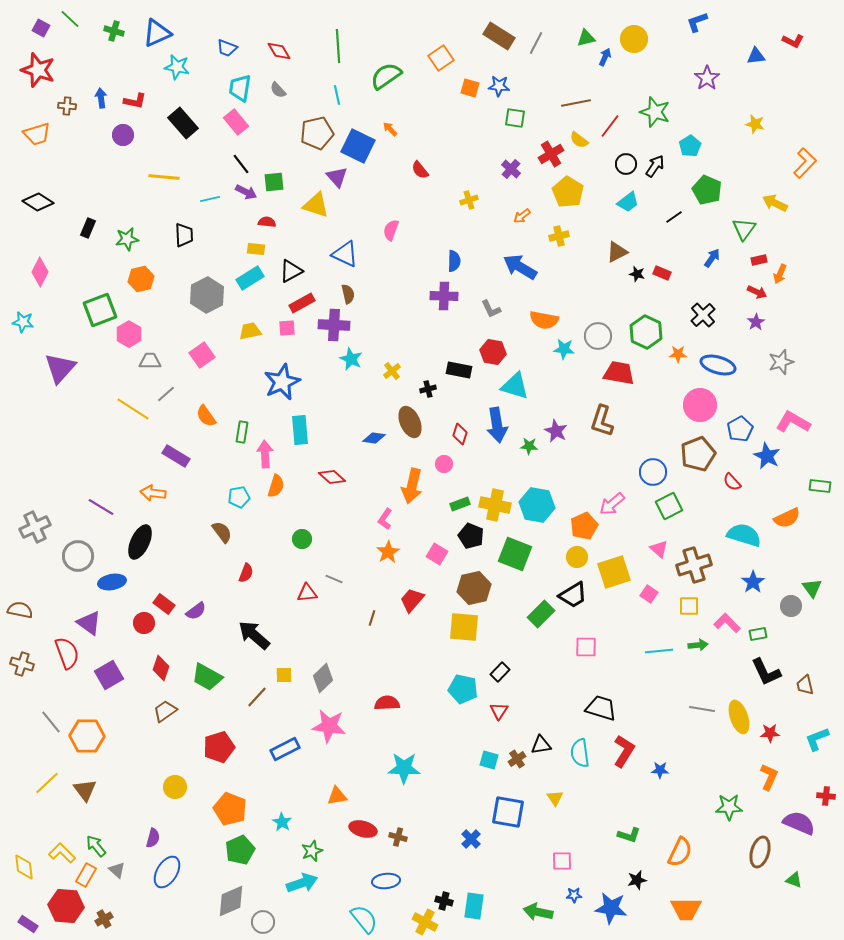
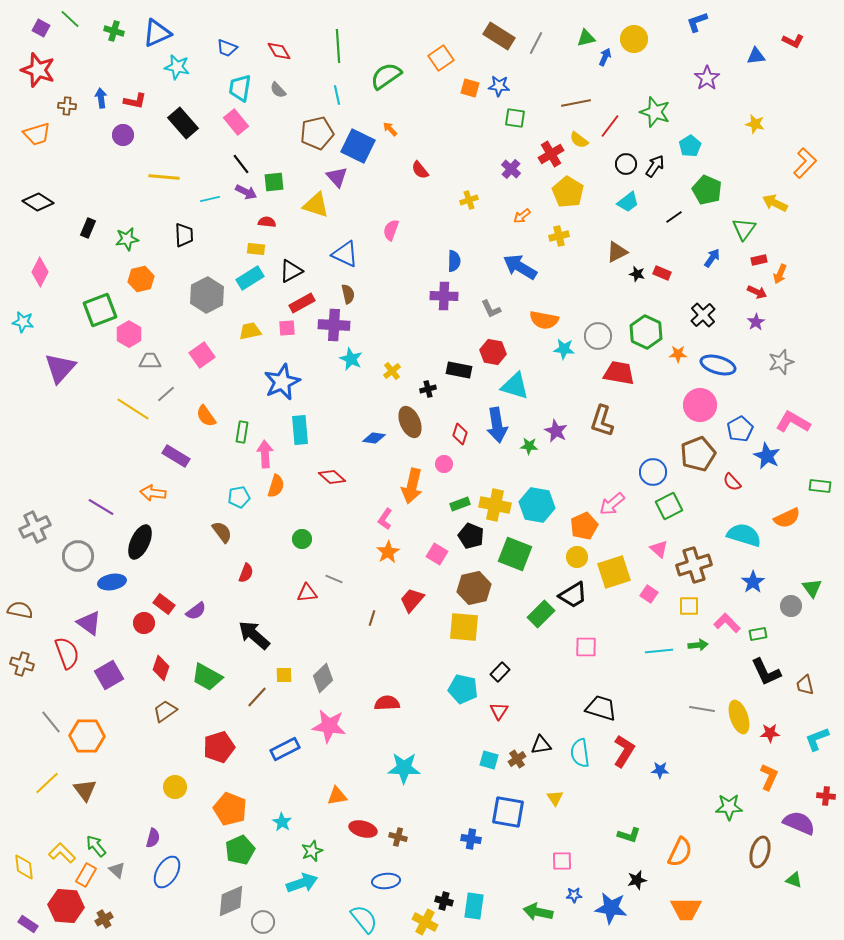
blue cross at (471, 839): rotated 36 degrees counterclockwise
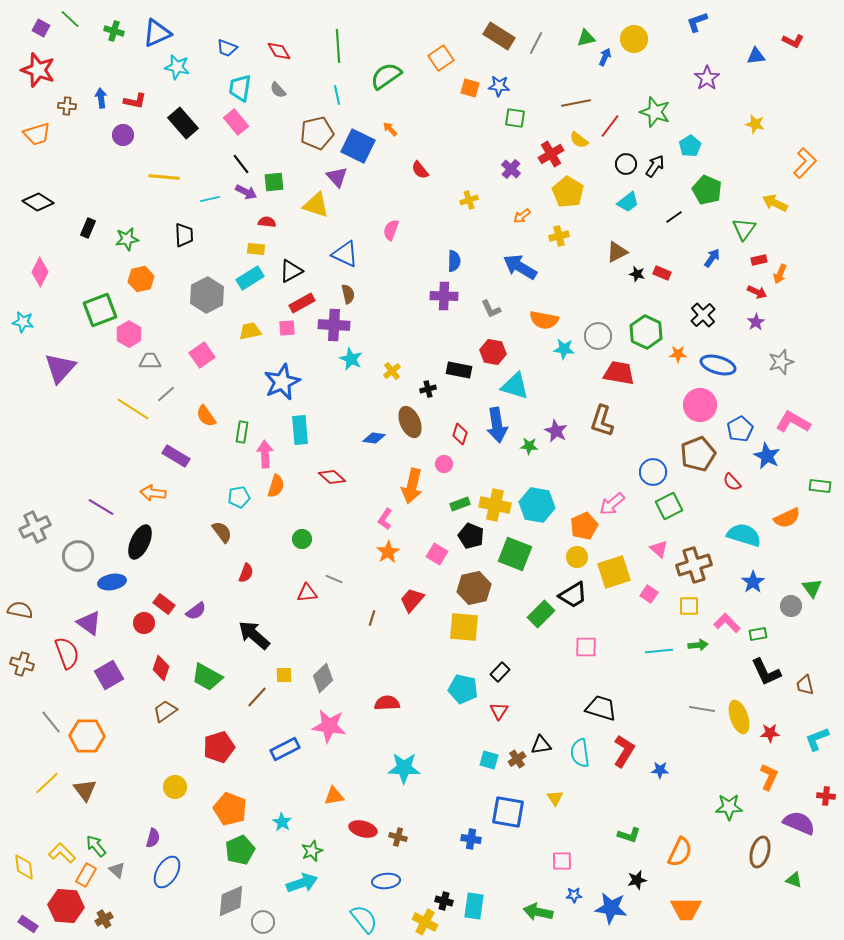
orange triangle at (337, 796): moved 3 px left
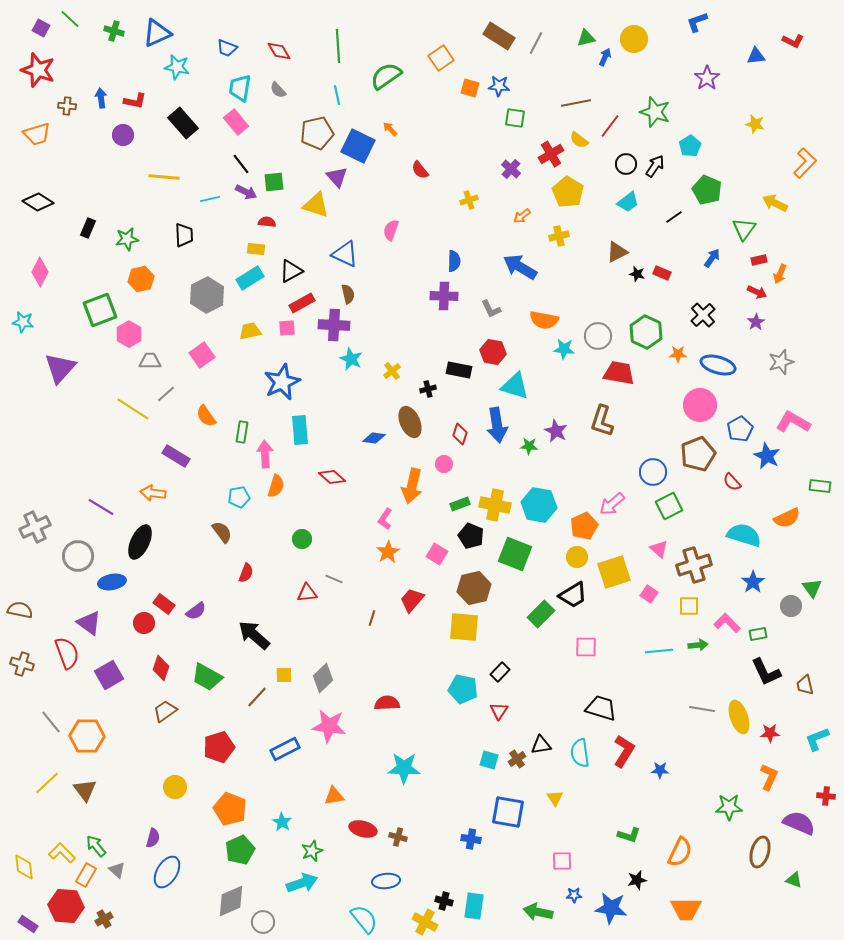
cyan hexagon at (537, 505): moved 2 px right
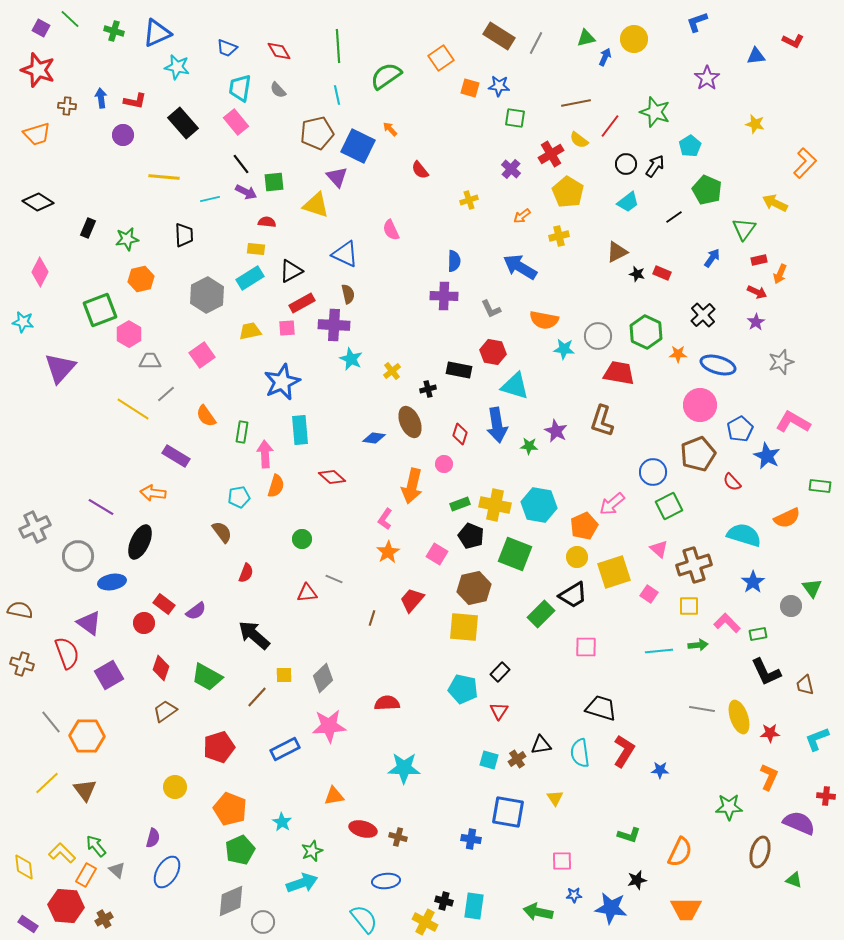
pink semicircle at (391, 230): rotated 45 degrees counterclockwise
pink star at (329, 726): rotated 12 degrees counterclockwise
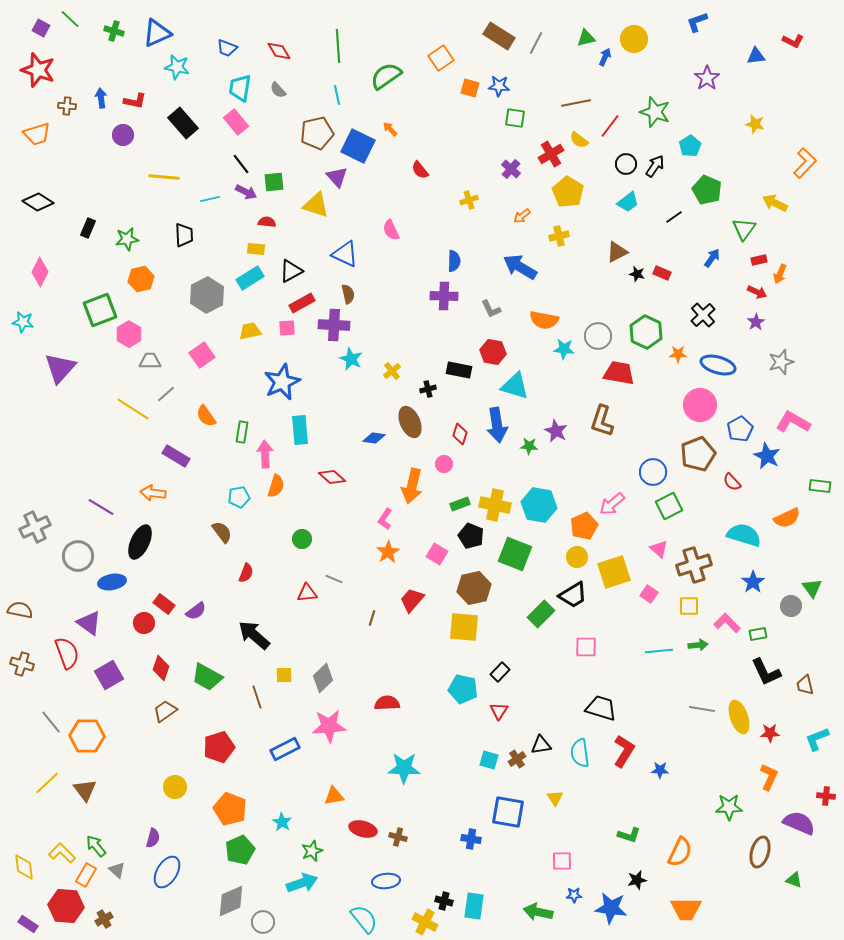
brown line at (257, 697): rotated 60 degrees counterclockwise
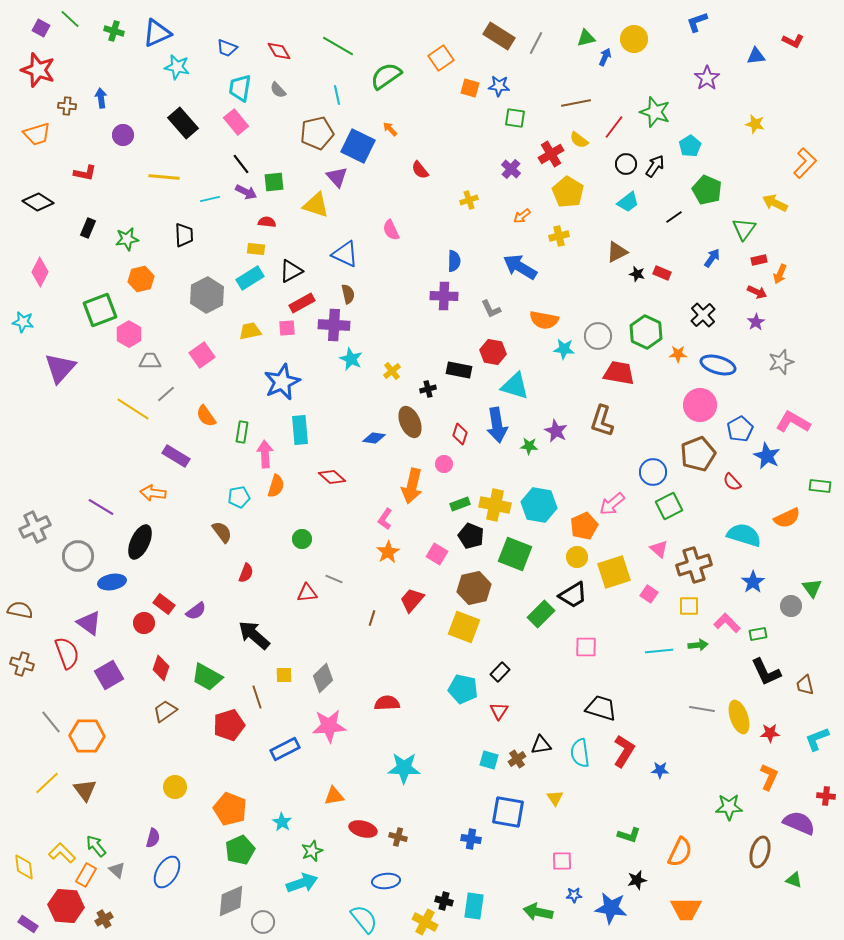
green line at (338, 46): rotated 56 degrees counterclockwise
red L-shape at (135, 101): moved 50 px left, 72 px down
red line at (610, 126): moved 4 px right, 1 px down
yellow square at (464, 627): rotated 16 degrees clockwise
red pentagon at (219, 747): moved 10 px right, 22 px up
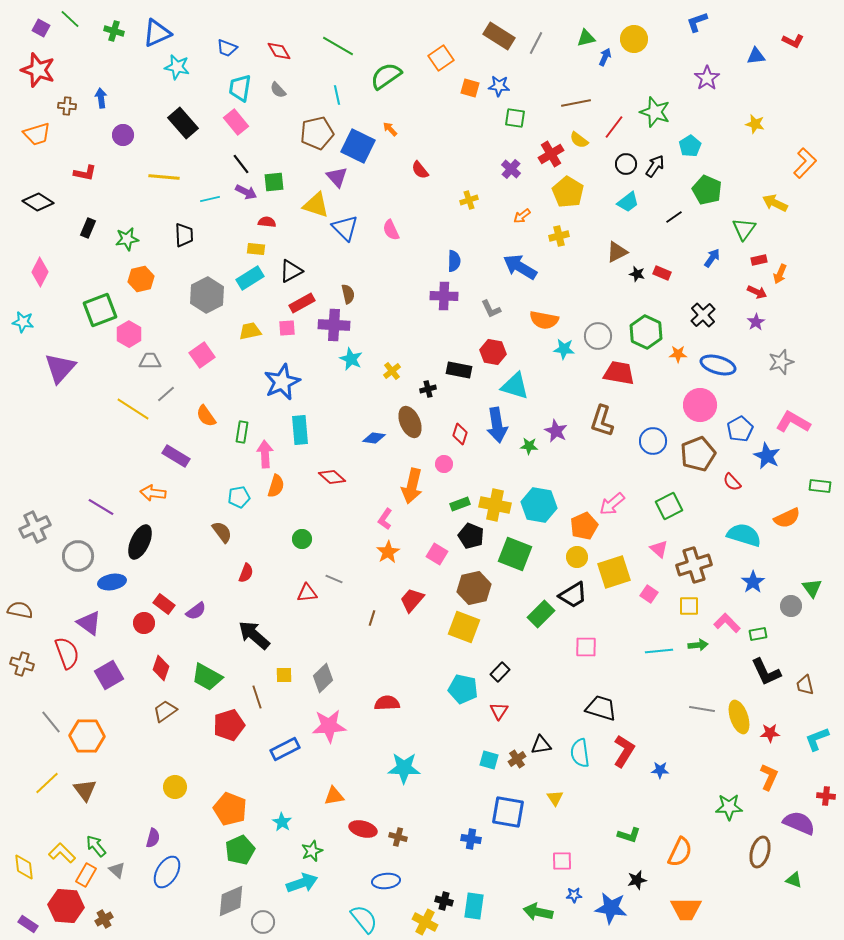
blue triangle at (345, 254): moved 26 px up; rotated 20 degrees clockwise
blue circle at (653, 472): moved 31 px up
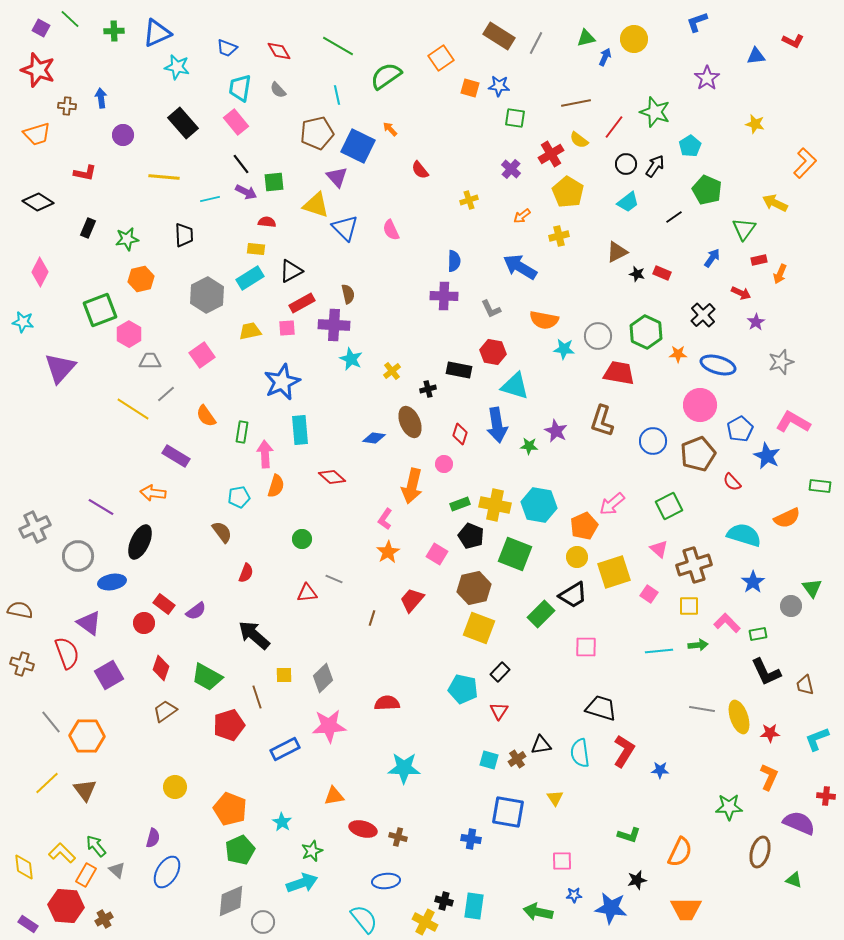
green cross at (114, 31): rotated 18 degrees counterclockwise
red arrow at (757, 292): moved 16 px left, 1 px down
yellow square at (464, 627): moved 15 px right, 1 px down
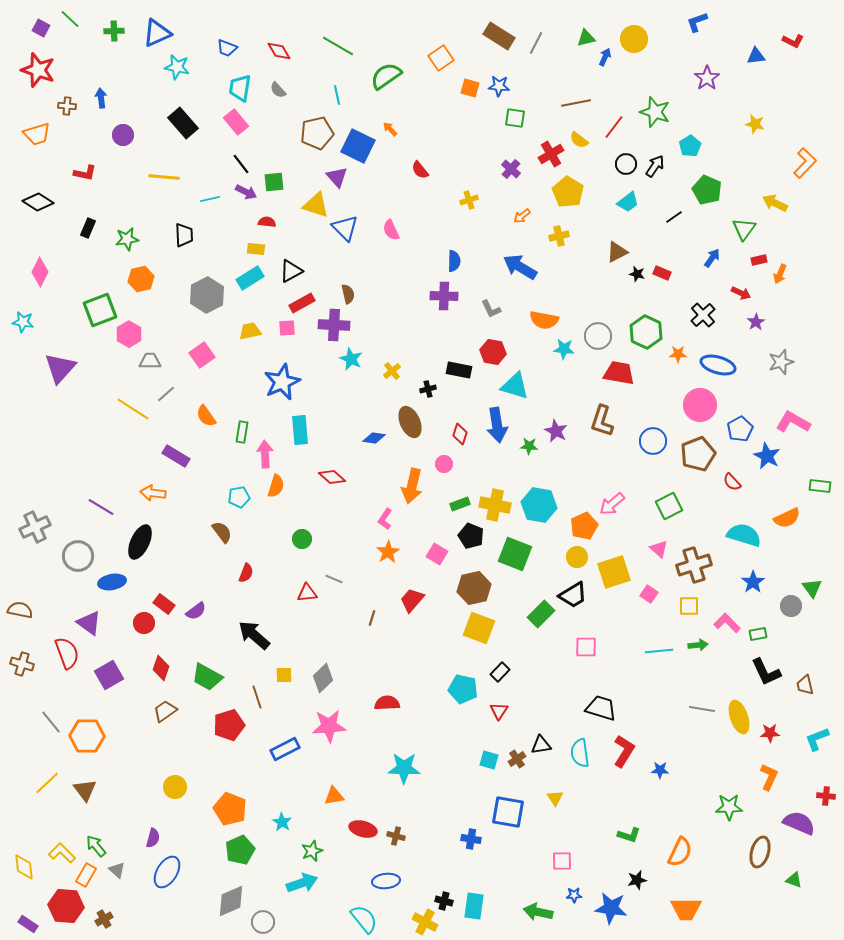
brown cross at (398, 837): moved 2 px left, 1 px up
